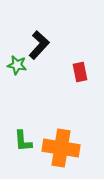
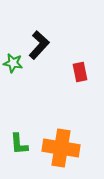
green star: moved 4 px left, 2 px up
green L-shape: moved 4 px left, 3 px down
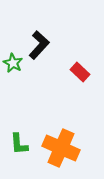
green star: rotated 18 degrees clockwise
red rectangle: rotated 36 degrees counterclockwise
orange cross: rotated 15 degrees clockwise
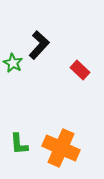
red rectangle: moved 2 px up
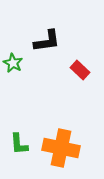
black L-shape: moved 8 px right, 4 px up; rotated 40 degrees clockwise
orange cross: rotated 12 degrees counterclockwise
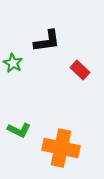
green L-shape: moved 14 px up; rotated 60 degrees counterclockwise
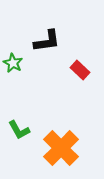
green L-shape: rotated 35 degrees clockwise
orange cross: rotated 33 degrees clockwise
